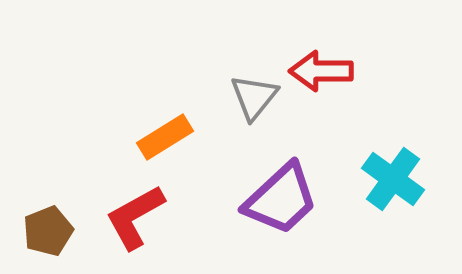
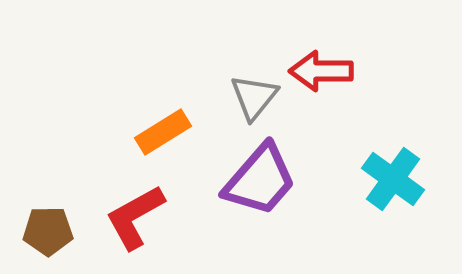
orange rectangle: moved 2 px left, 5 px up
purple trapezoid: moved 21 px left, 19 px up; rotated 6 degrees counterclockwise
brown pentagon: rotated 21 degrees clockwise
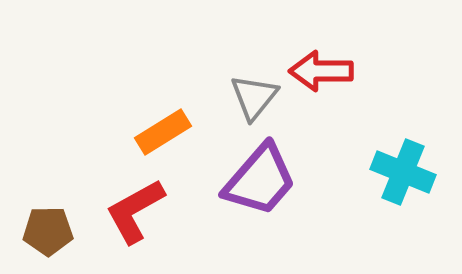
cyan cross: moved 10 px right, 7 px up; rotated 14 degrees counterclockwise
red L-shape: moved 6 px up
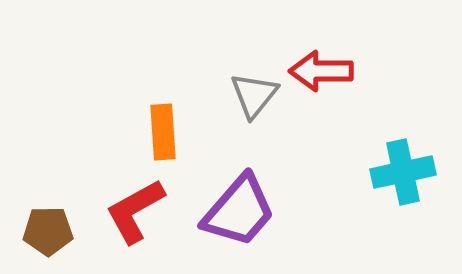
gray triangle: moved 2 px up
orange rectangle: rotated 62 degrees counterclockwise
cyan cross: rotated 34 degrees counterclockwise
purple trapezoid: moved 21 px left, 31 px down
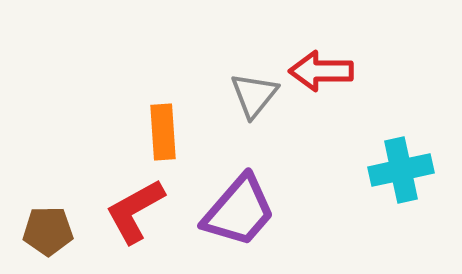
cyan cross: moved 2 px left, 2 px up
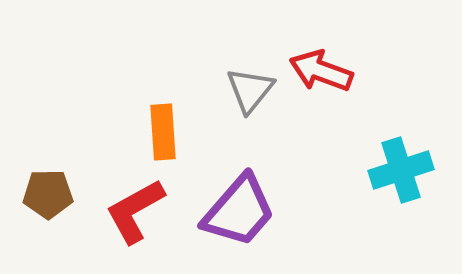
red arrow: rotated 20 degrees clockwise
gray triangle: moved 4 px left, 5 px up
cyan cross: rotated 6 degrees counterclockwise
brown pentagon: moved 37 px up
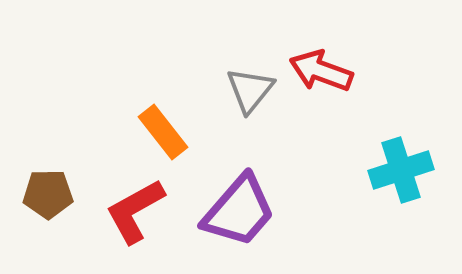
orange rectangle: rotated 34 degrees counterclockwise
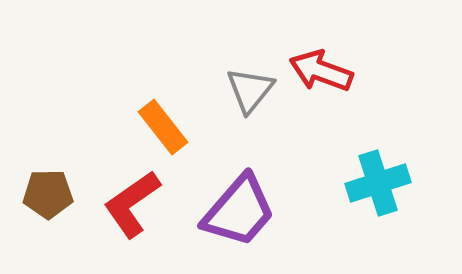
orange rectangle: moved 5 px up
cyan cross: moved 23 px left, 13 px down
red L-shape: moved 3 px left, 7 px up; rotated 6 degrees counterclockwise
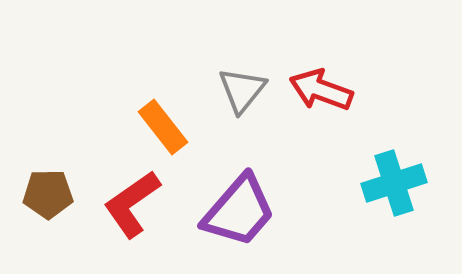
red arrow: moved 19 px down
gray triangle: moved 8 px left
cyan cross: moved 16 px right
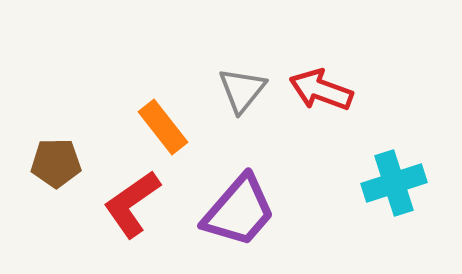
brown pentagon: moved 8 px right, 31 px up
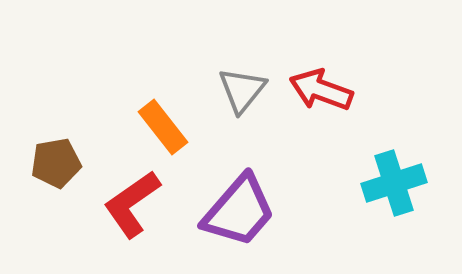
brown pentagon: rotated 9 degrees counterclockwise
